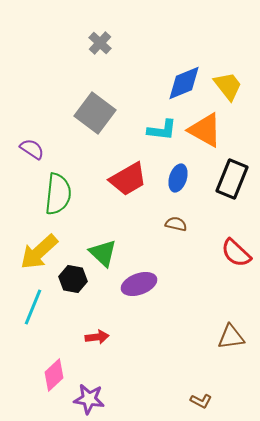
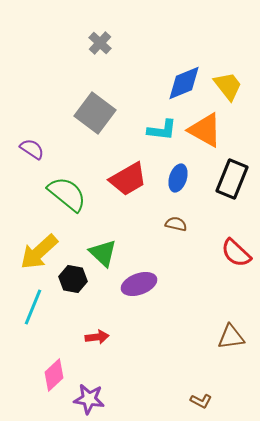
green semicircle: moved 9 px right; rotated 57 degrees counterclockwise
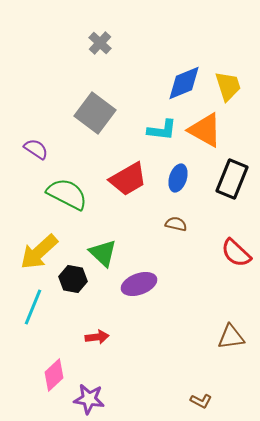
yellow trapezoid: rotated 20 degrees clockwise
purple semicircle: moved 4 px right
green semicircle: rotated 12 degrees counterclockwise
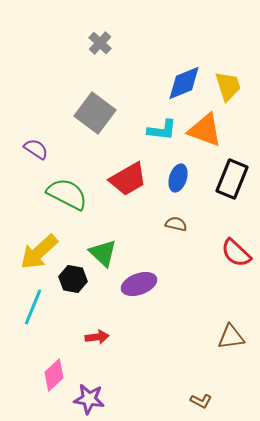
orange triangle: rotated 9 degrees counterclockwise
